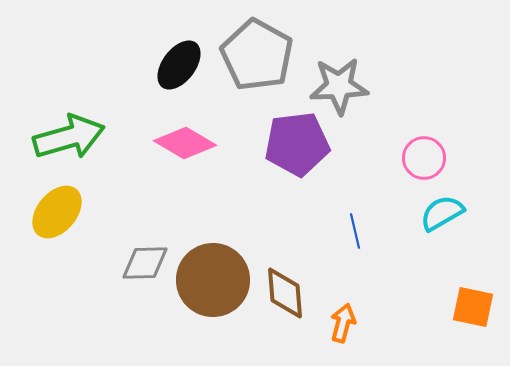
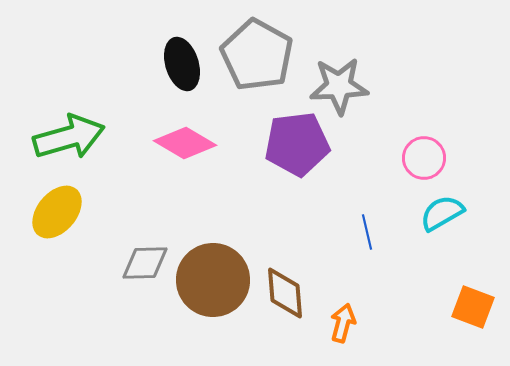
black ellipse: moved 3 px right, 1 px up; rotated 54 degrees counterclockwise
blue line: moved 12 px right, 1 px down
orange square: rotated 9 degrees clockwise
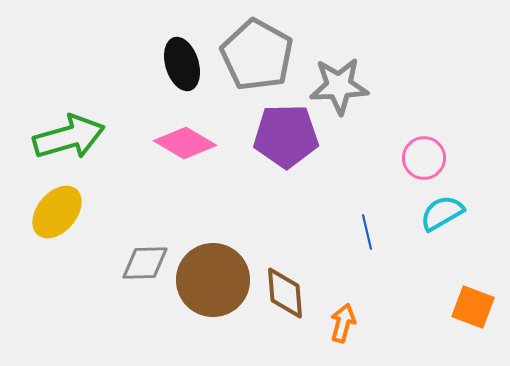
purple pentagon: moved 11 px left, 8 px up; rotated 6 degrees clockwise
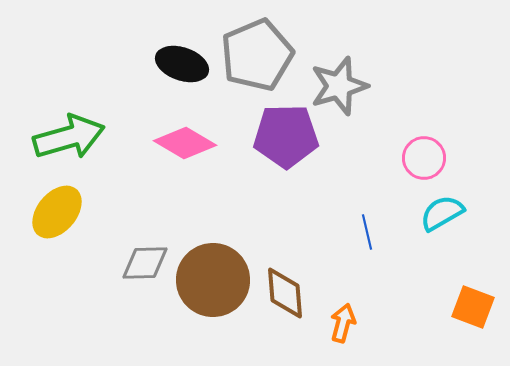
gray pentagon: rotated 20 degrees clockwise
black ellipse: rotated 54 degrees counterclockwise
gray star: rotated 14 degrees counterclockwise
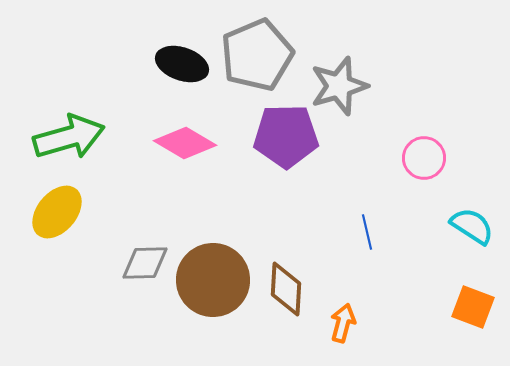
cyan semicircle: moved 30 px right, 13 px down; rotated 63 degrees clockwise
brown diamond: moved 1 px right, 4 px up; rotated 8 degrees clockwise
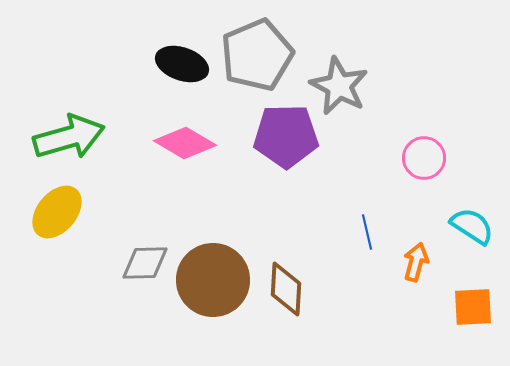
gray star: rotated 28 degrees counterclockwise
orange square: rotated 24 degrees counterclockwise
orange arrow: moved 73 px right, 61 px up
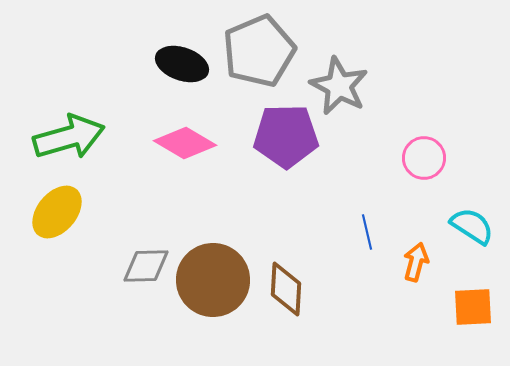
gray pentagon: moved 2 px right, 4 px up
gray diamond: moved 1 px right, 3 px down
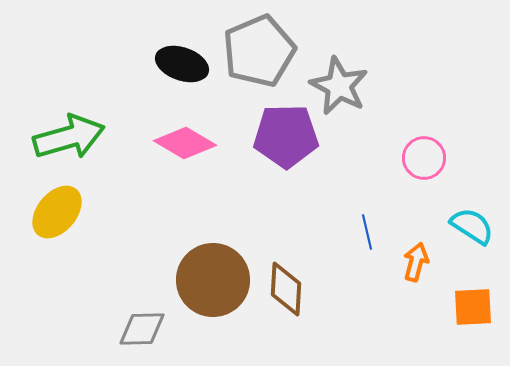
gray diamond: moved 4 px left, 63 px down
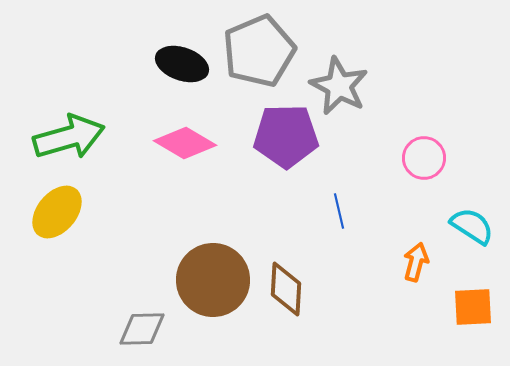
blue line: moved 28 px left, 21 px up
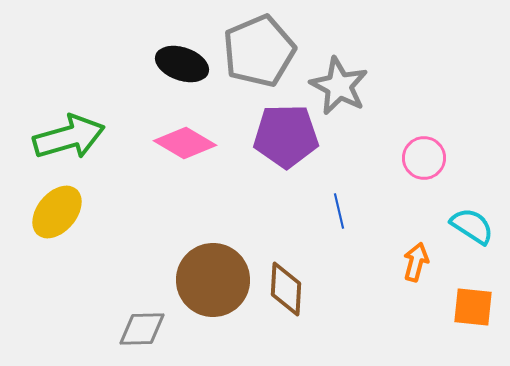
orange square: rotated 9 degrees clockwise
